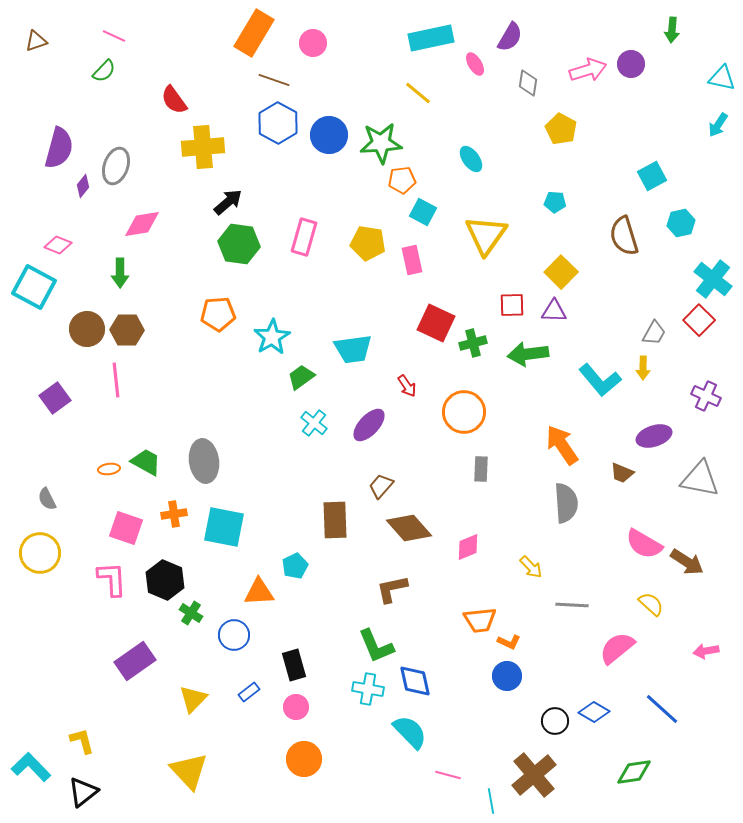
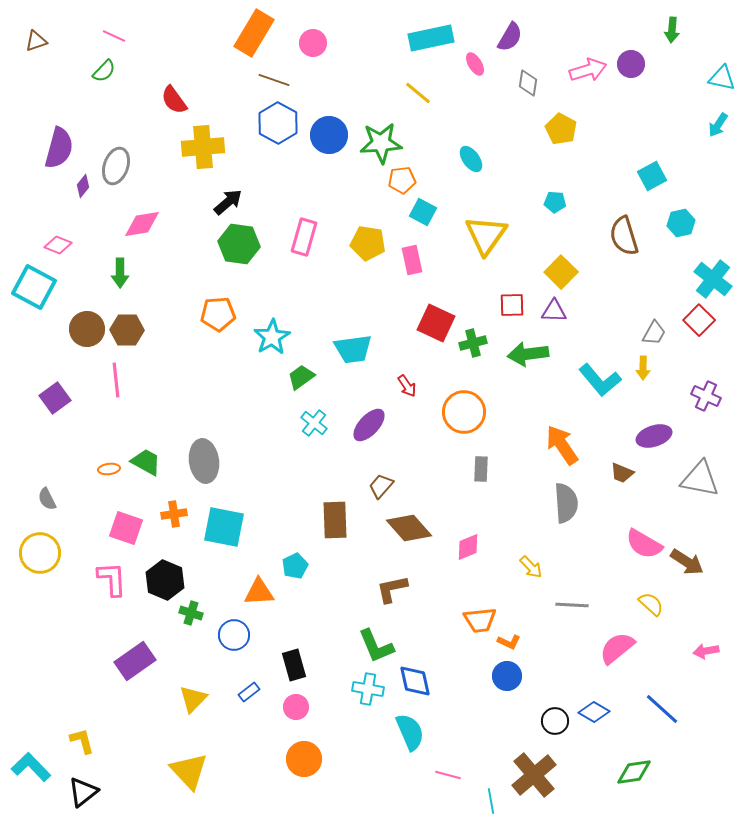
green cross at (191, 613): rotated 15 degrees counterclockwise
cyan semicircle at (410, 732): rotated 21 degrees clockwise
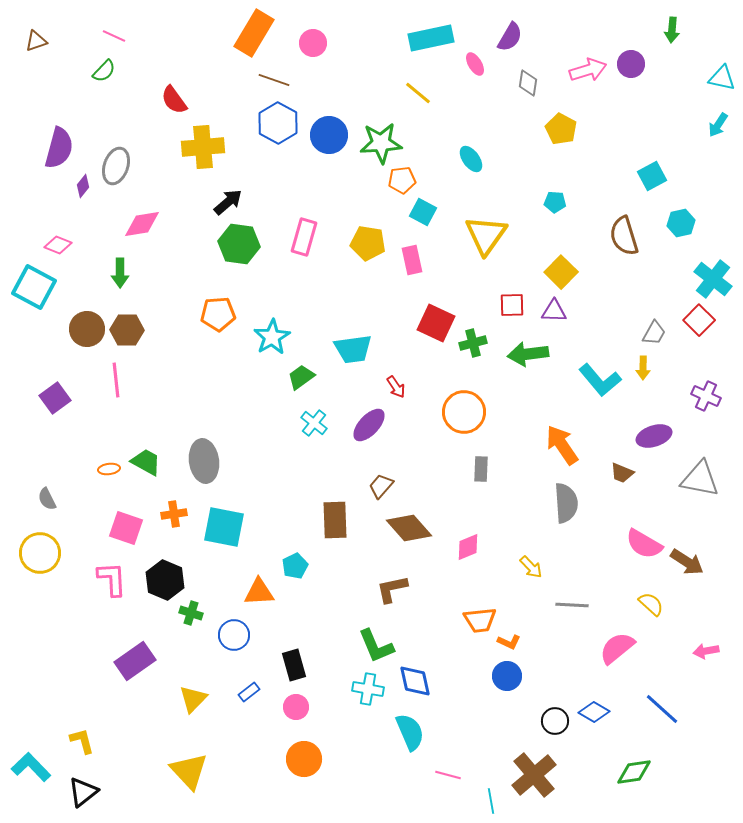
red arrow at (407, 386): moved 11 px left, 1 px down
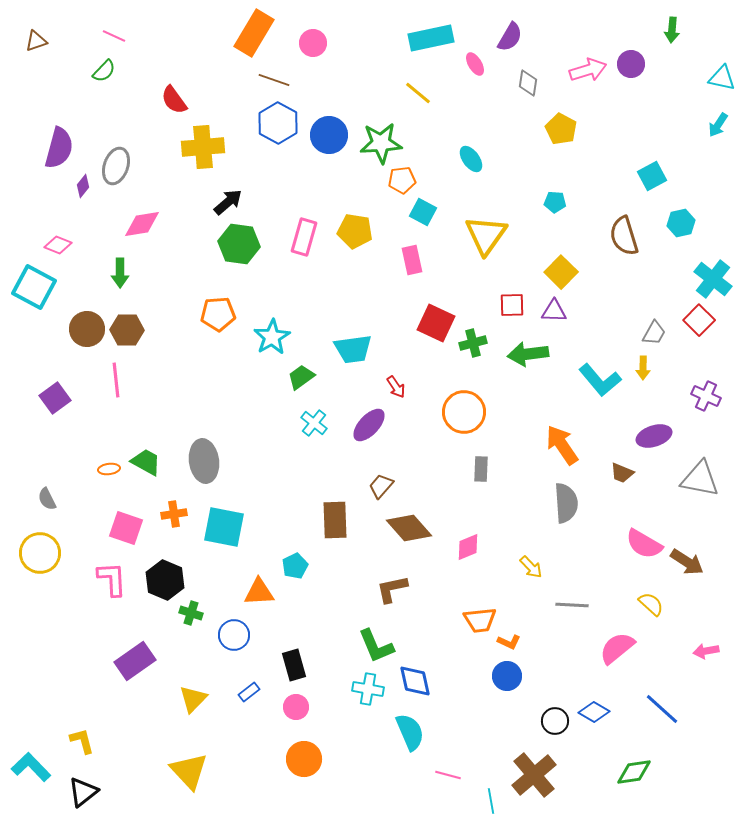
yellow pentagon at (368, 243): moved 13 px left, 12 px up
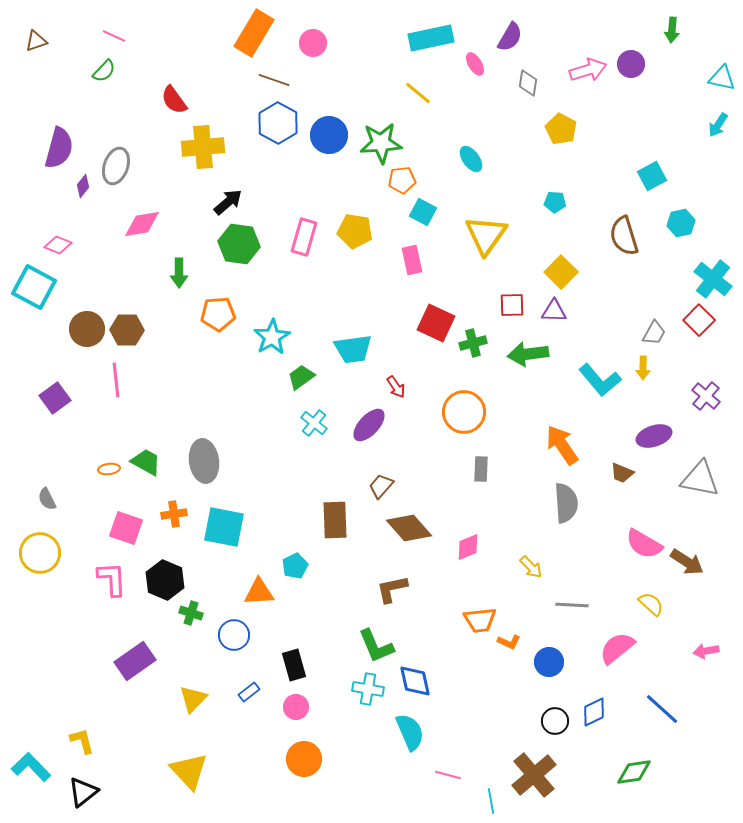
green arrow at (120, 273): moved 59 px right
purple cross at (706, 396): rotated 16 degrees clockwise
blue circle at (507, 676): moved 42 px right, 14 px up
blue diamond at (594, 712): rotated 56 degrees counterclockwise
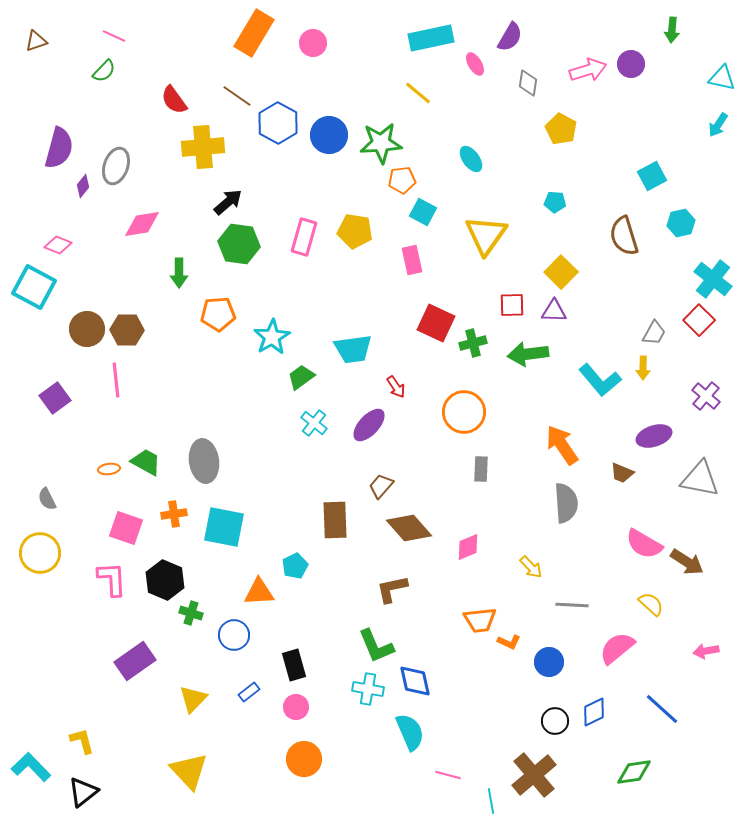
brown line at (274, 80): moved 37 px left, 16 px down; rotated 16 degrees clockwise
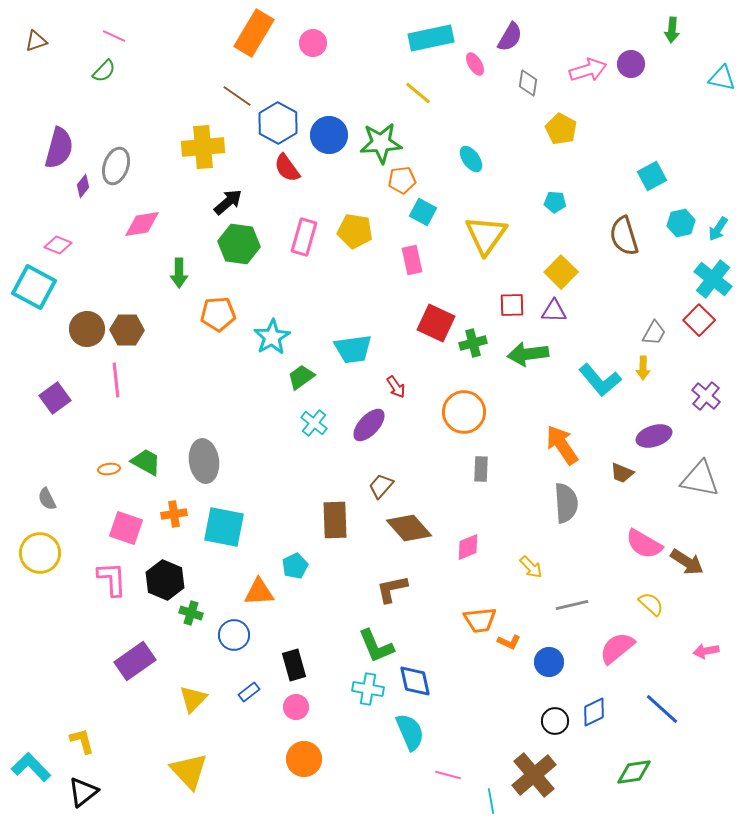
red semicircle at (174, 100): moved 113 px right, 68 px down
cyan arrow at (718, 125): moved 104 px down
gray line at (572, 605): rotated 16 degrees counterclockwise
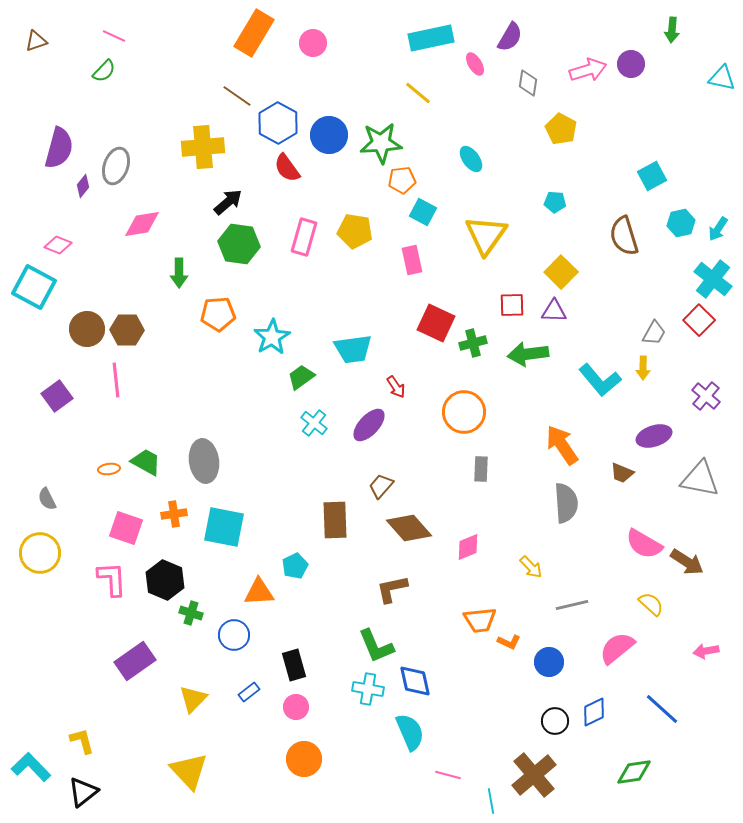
purple square at (55, 398): moved 2 px right, 2 px up
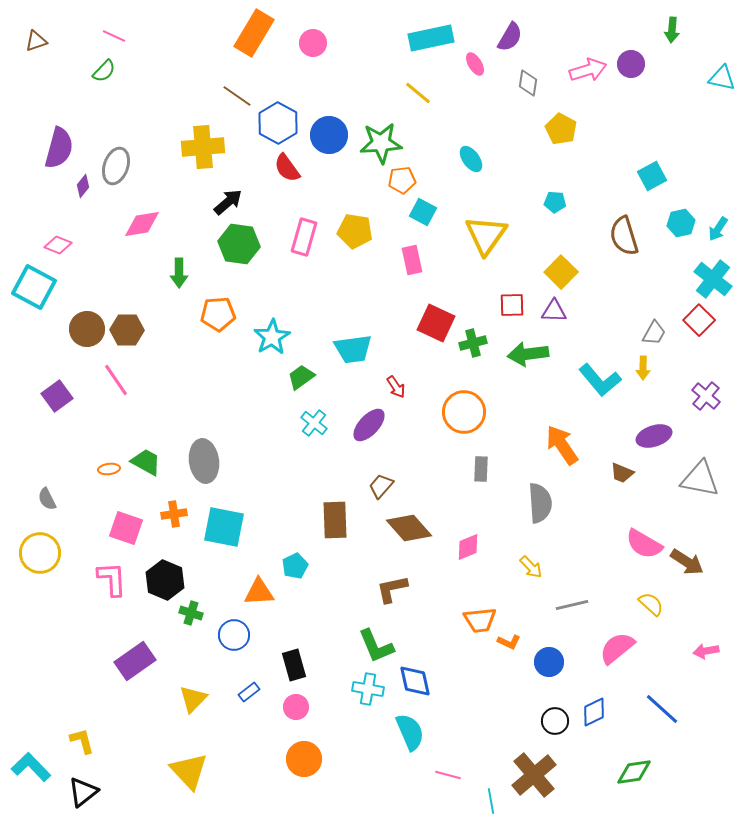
pink line at (116, 380): rotated 28 degrees counterclockwise
gray semicircle at (566, 503): moved 26 px left
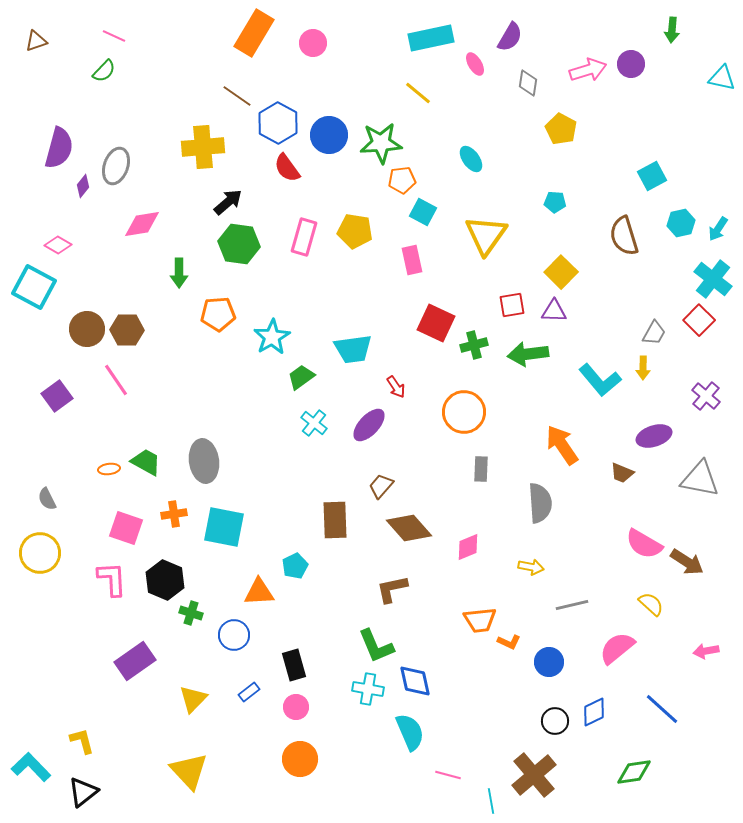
pink diamond at (58, 245): rotated 8 degrees clockwise
red square at (512, 305): rotated 8 degrees counterclockwise
green cross at (473, 343): moved 1 px right, 2 px down
yellow arrow at (531, 567): rotated 35 degrees counterclockwise
orange circle at (304, 759): moved 4 px left
